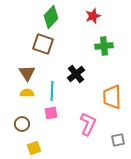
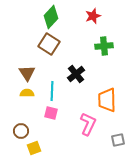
brown square: moved 6 px right; rotated 15 degrees clockwise
orange trapezoid: moved 5 px left, 3 px down
pink square: rotated 24 degrees clockwise
brown circle: moved 1 px left, 7 px down
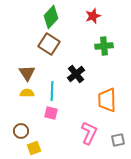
pink L-shape: moved 1 px right, 9 px down
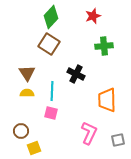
black cross: rotated 24 degrees counterclockwise
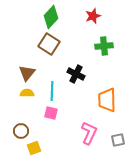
brown triangle: rotated 12 degrees clockwise
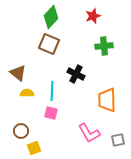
brown square: rotated 10 degrees counterclockwise
brown triangle: moved 9 px left; rotated 30 degrees counterclockwise
pink L-shape: rotated 125 degrees clockwise
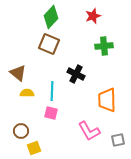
pink L-shape: moved 2 px up
